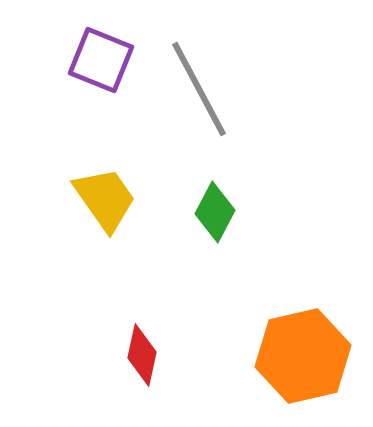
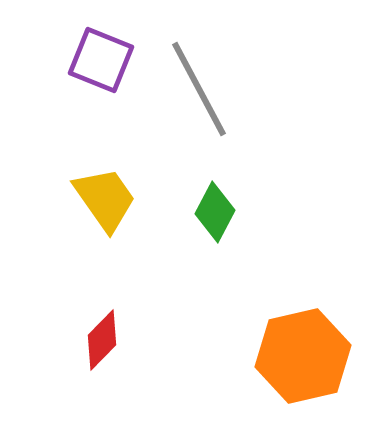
red diamond: moved 40 px left, 15 px up; rotated 32 degrees clockwise
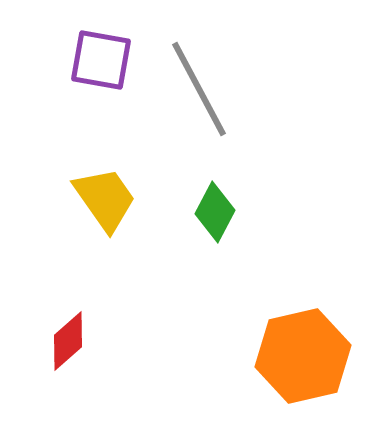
purple square: rotated 12 degrees counterclockwise
red diamond: moved 34 px left, 1 px down; rotated 4 degrees clockwise
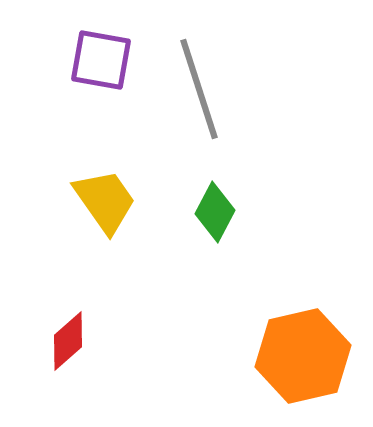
gray line: rotated 10 degrees clockwise
yellow trapezoid: moved 2 px down
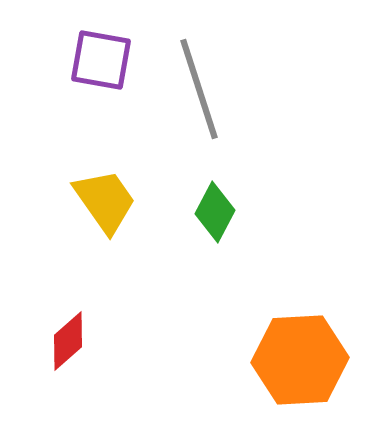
orange hexagon: moved 3 px left, 4 px down; rotated 10 degrees clockwise
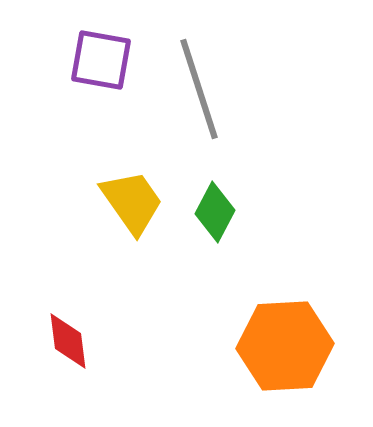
yellow trapezoid: moved 27 px right, 1 px down
red diamond: rotated 56 degrees counterclockwise
orange hexagon: moved 15 px left, 14 px up
